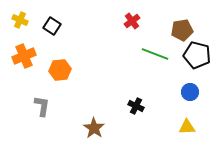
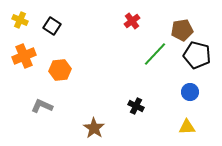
green line: rotated 68 degrees counterclockwise
gray L-shape: rotated 75 degrees counterclockwise
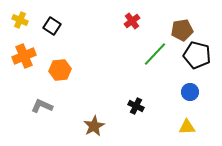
brown star: moved 2 px up; rotated 10 degrees clockwise
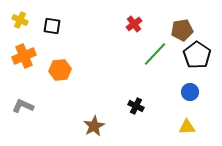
red cross: moved 2 px right, 3 px down
black square: rotated 24 degrees counterclockwise
black pentagon: rotated 20 degrees clockwise
gray L-shape: moved 19 px left
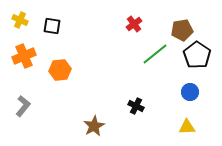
green line: rotated 8 degrees clockwise
gray L-shape: rotated 105 degrees clockwise
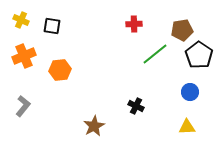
yellow cross: moved 1 px right
red cross: rotated 35 degrees clockwise
black pentagon: moved 2 px right
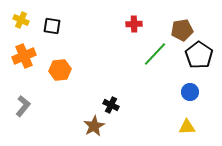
green line: rotated 8 degrees counterclockwise
black cross: moved 25 px left, 1 px up
